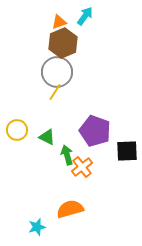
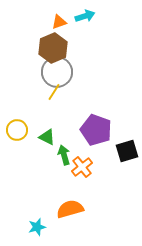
cyan arrow: rotated 36 degrees clockwise
brown hexagon: moved 10 px left, 5 px down
yellow line: moved 1 px left
purple pentagon: moved 1 px right, 1 px up
black square: rotated 15 degrees counterclockwise
green arrow: moved 3 px left
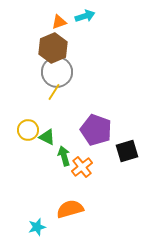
yellow circle: moved 11 px right
green arrow: moved 1 px down
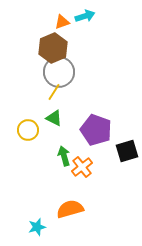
orange triangle: moved 3 px right
gray circle: moved 2 px right
green triangle: moved 7 px right, 19 px up
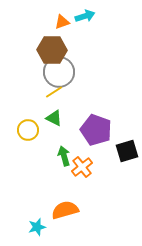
brown hexagon: moved 1 px left, 2 px down; rotated 24 degrees clockwise
yellow line: rotated 24 degrees clockwise
orange semicircle: moved 5 px left, 1 px down
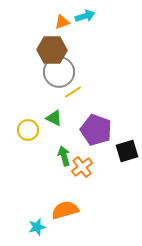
yellow line: moved 19 px right
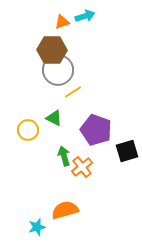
gray circle: moved 1 px left, 2 px up
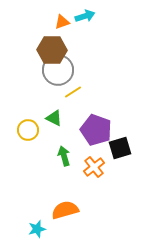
black square: moved 7 px left, 3 px up
orange cross: moved 12 px right
cyan star: moved 2 px down
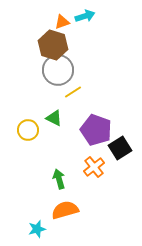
brown hexagon: moved 1 px right, 5 px up; rotated 16 degrees clockwise
black square: rotated 15 degrees counterclockwise
green arrow: moved 5 px left, 23 px down
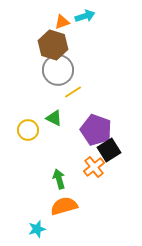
black square: moved 11 px left, 2 px down
orange semicircle: moved 1 px left, 4 px up
